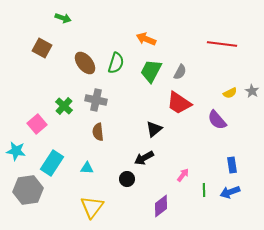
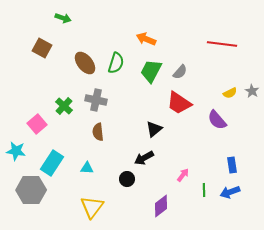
gray semicircle: rotated 14 degrees clockwise
gray hexagon: moved 3 px right; rotated 8 degrees clockwise
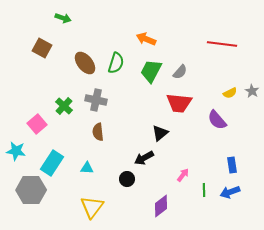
red trapezoid: rotated 28 degrees counterclockwise
black triangle: moved 6 px right, 4 px down
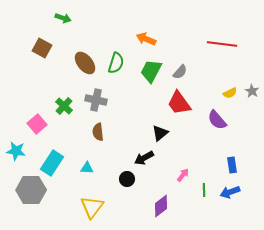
red trapezoid: rotated 48 degrees clockwise
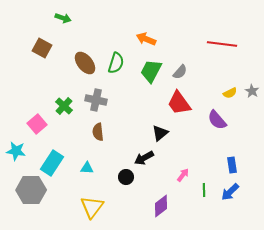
black circle: moved 1 px left, 2 px up
blue arrow: rotated 24 degrees counterclockwise
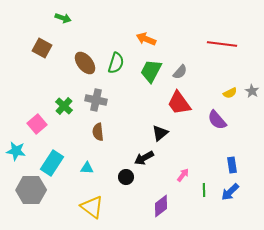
yellow triangle: rotated 30 degrees counterclockwise
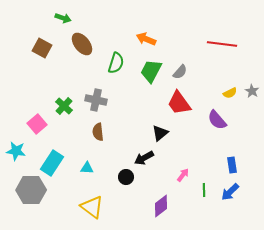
brown ellipse: moved 3 px left, 19 px up
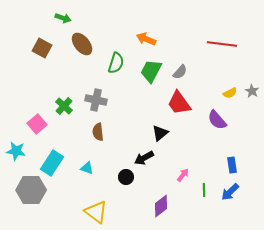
cyan triangle: rotated 16 degrees clockwise
yellow triangle: moved 4 px right, 5 px down
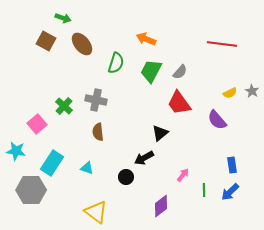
brown square: moved 4 px right, 7 px up
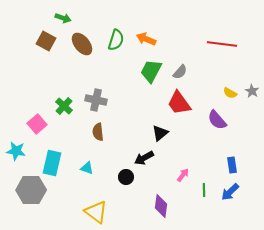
green semicircle: moved 23 px up
yellow semicircle: rotated 56 degrees clockwise
cyan rectangle: rotated 20 degrees counterclockwise
purple diamond: rotated 45 degrees counterclockwise
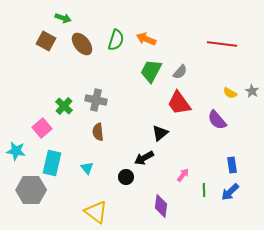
pink square: moved 5 px right, 4 px down
cyan triangle: rotated 32 degrees clockwise
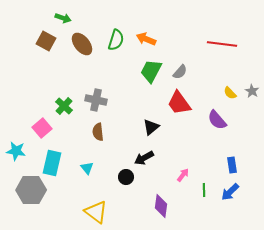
yellow semicircle: rotated 16 degrees clockwise
black triangle: moved 9 px left, 6 px up
